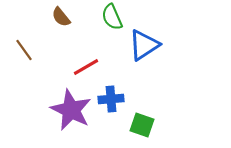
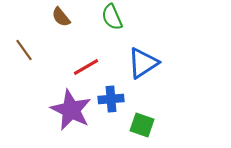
blue triangle: moved 1 px left, 18 px down
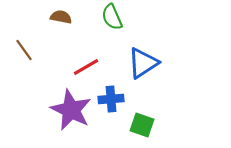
brown semicircle: rotated 140 degrees clockwise
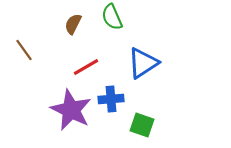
brown semicircle: moved 12 px right, 7 px down; rotated 75 degrees counterclockwise
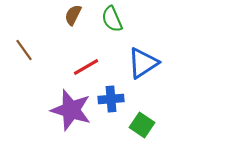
green semicircle: moved 2 px down
brown semicircle: moved 9 px up
purple star: rotated 9 degrees counterclockwise
green square: rotated 15 degrees clockwise
